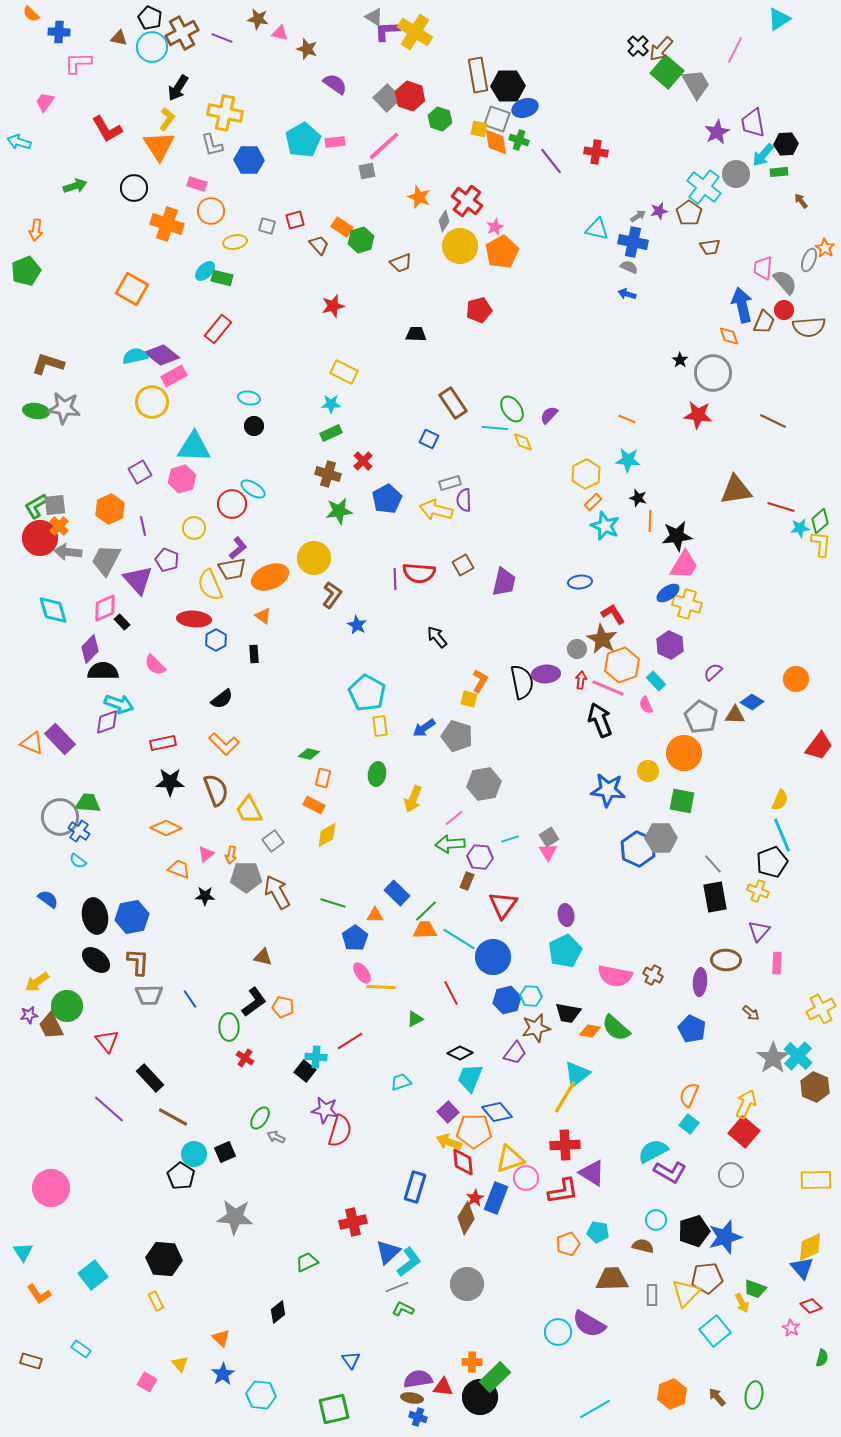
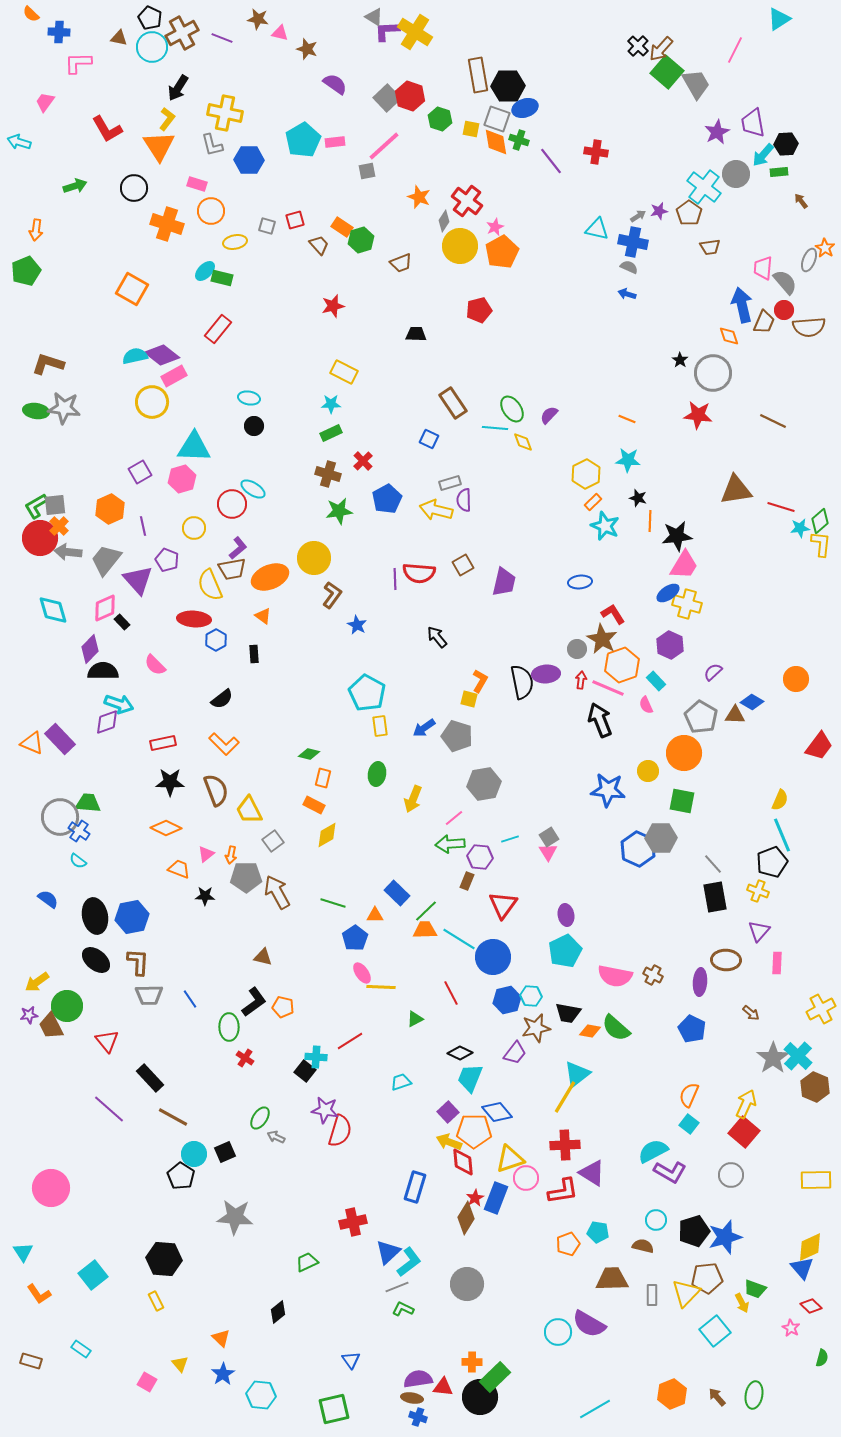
yellow square at (479, 129): moved 8 px left
gray trapezoid at (106, 560): rotated 12 degrees clockwise
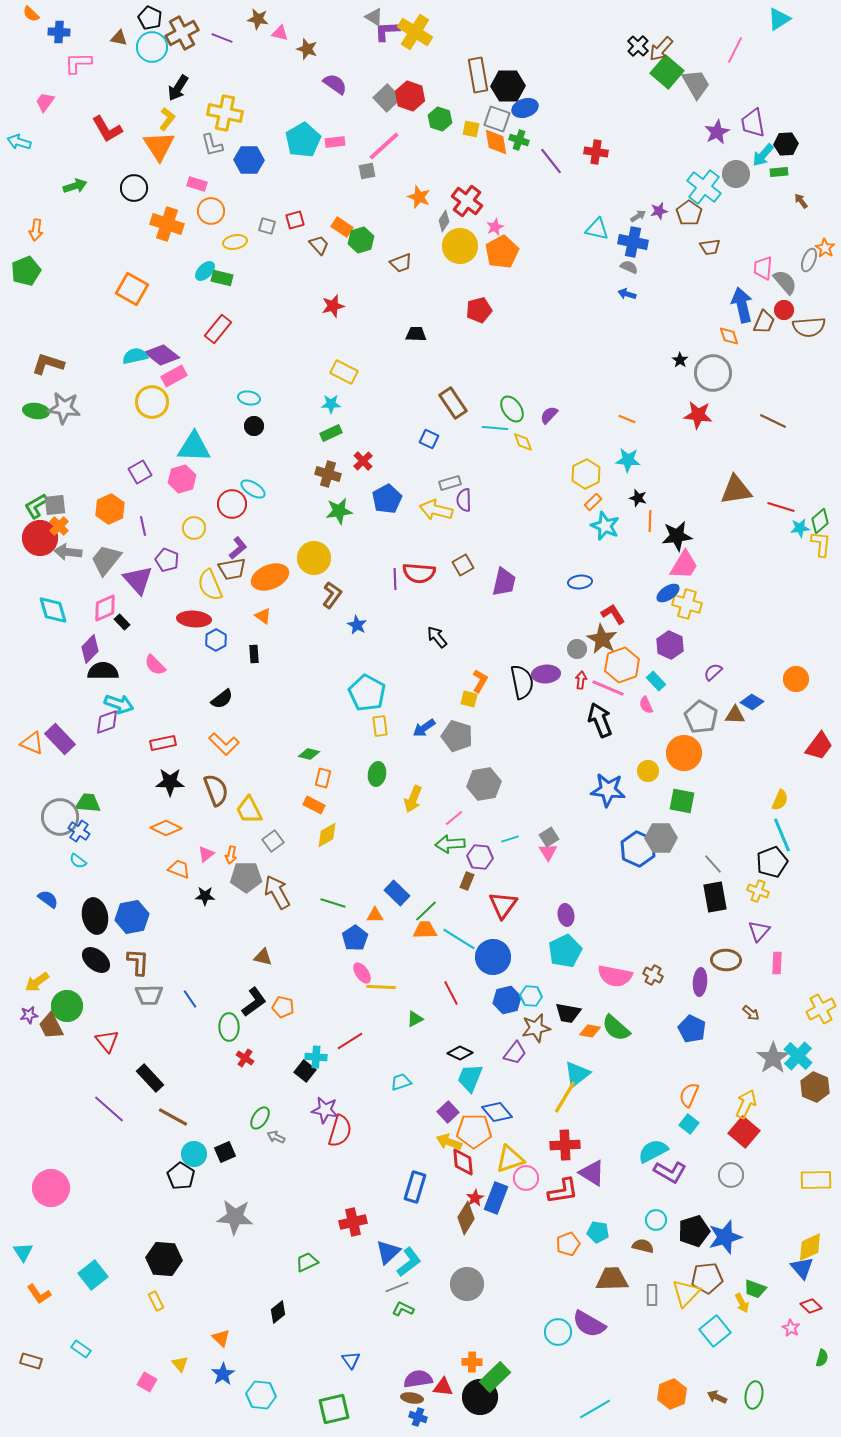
brown arrow at (717, 1397): rotated 24 degrees counterclockwise
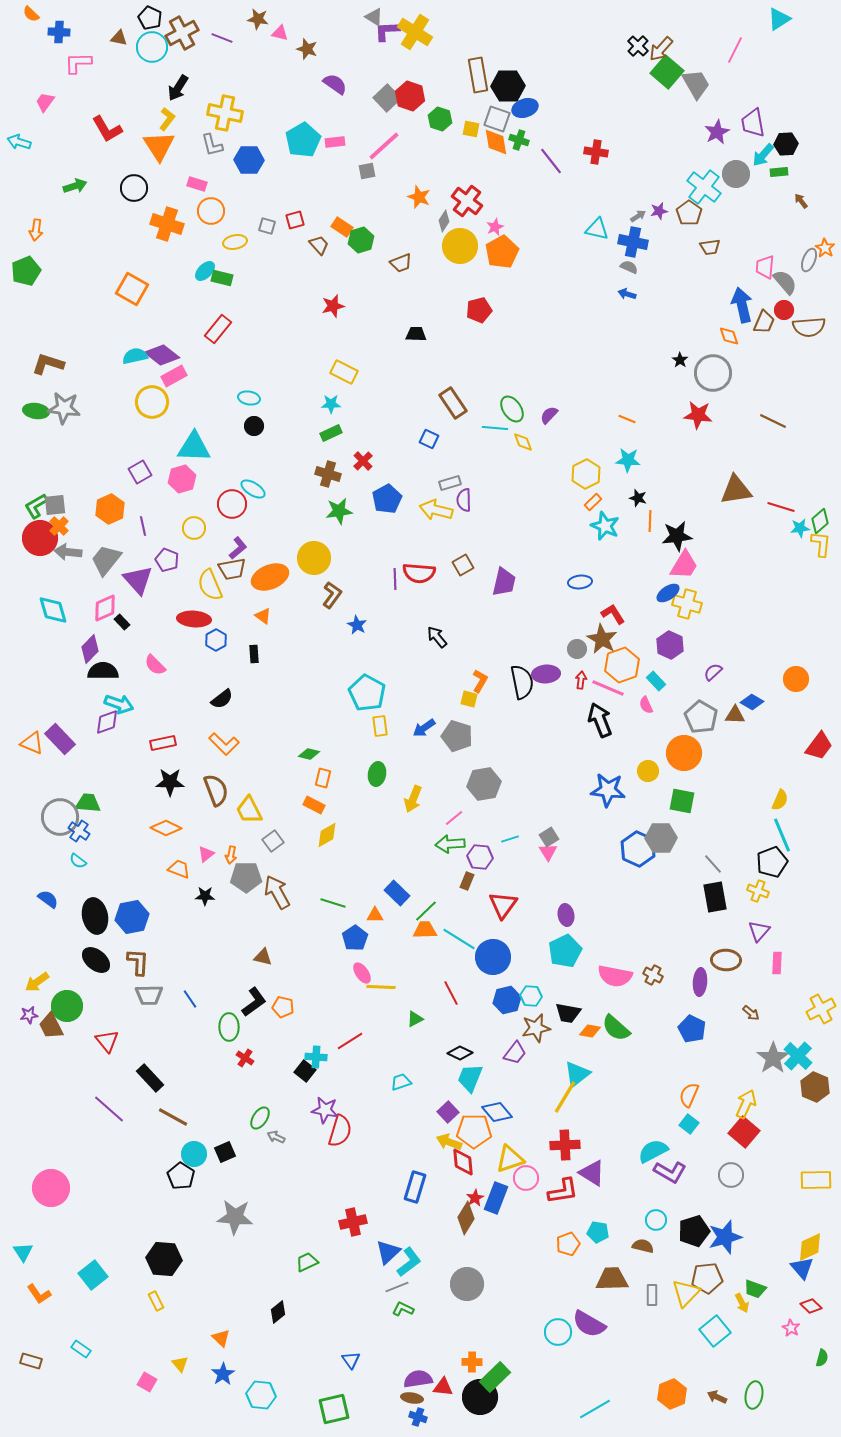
pink trapezoid at (763, 268): moved 2 px right, 1 px up
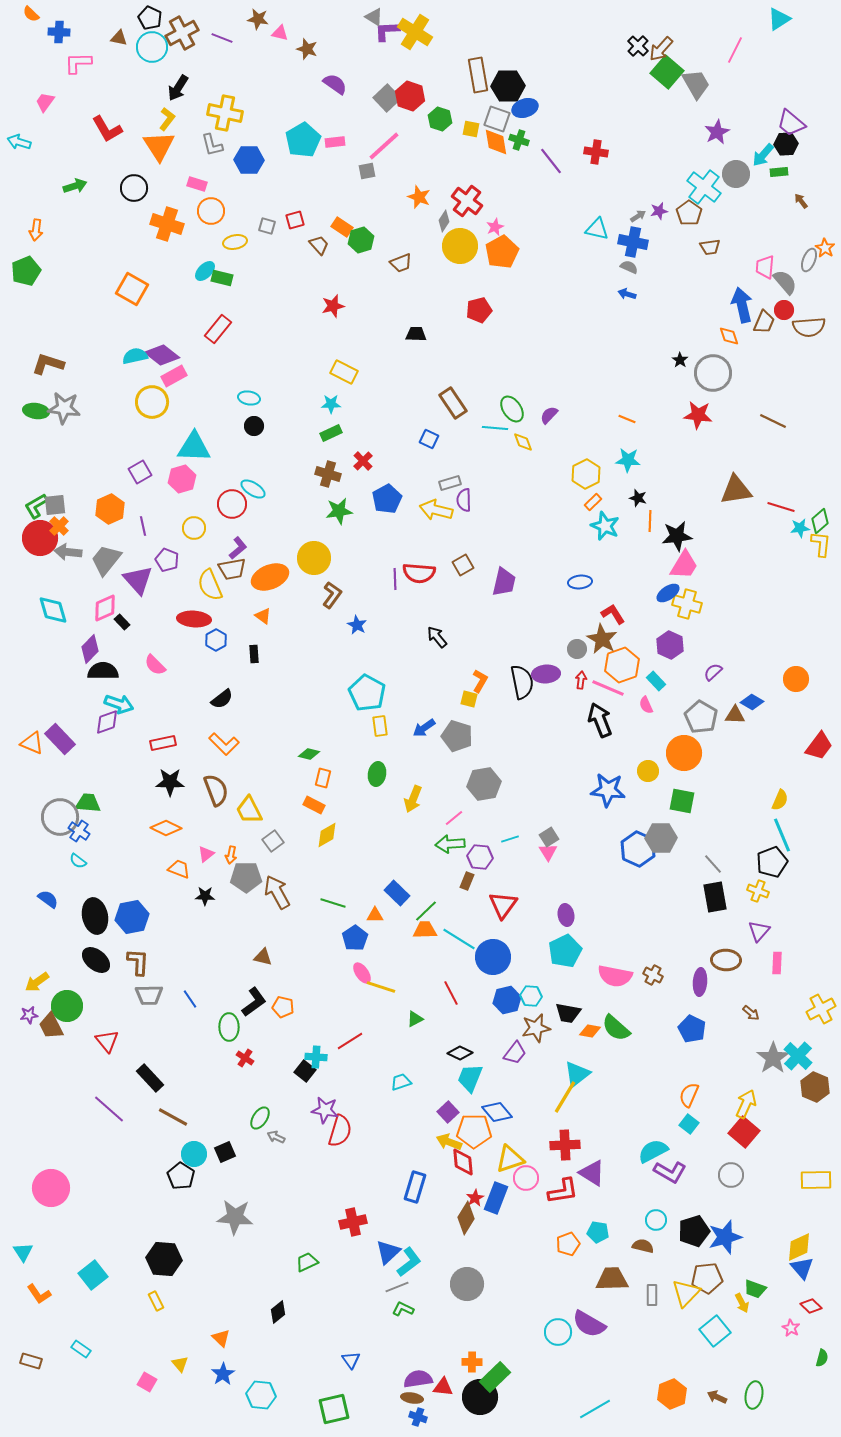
purple trapezoid at (753, 123): moved 38 px right; rotated 40 degrees counterclockwise
yellow line at (381, 987): rotated 16 degrees clockwise
yellow diamond at (810, 1247): moved 11 px left
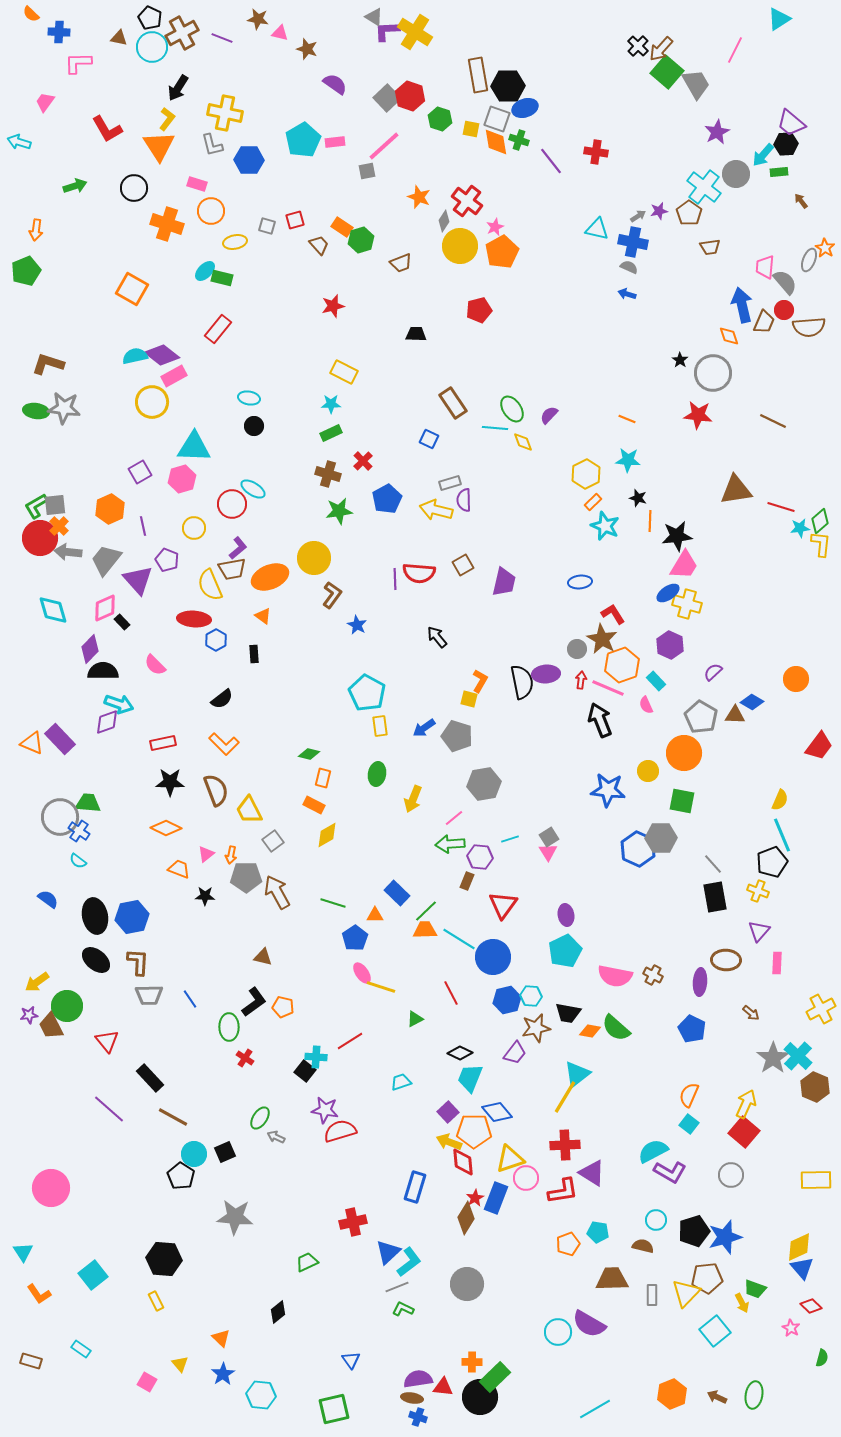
red semicircle at (340, 1131): rotated 124 degrees counterclockwise
